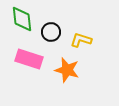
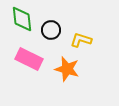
black circle: moved 2 px up
pink rectangle: rotated 8 degrees clockwise
orange star: moved 1 px up
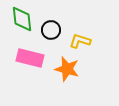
yellow L-shape: moved 1 px left, 1 px down
pink rectangle: moved 1 px right, 1 px up; rotated 12 degrees counterclockwise
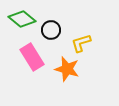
green diamond: rotated 44 degrees counterclockwise
yellow L-shape: moved 1 px right, 2 px down; rotated 35 degrees counterclockwise
pink rectangle: moved 2 px right, 1 px up; rotated 44 degrees clockwise
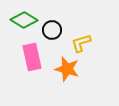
green diamond: moved 2 px right, 1 px down; rotated 8 degrees counterclockwise
black circle: moved 1 px right
pink rectangle: rotated 20 degrees clockwise
